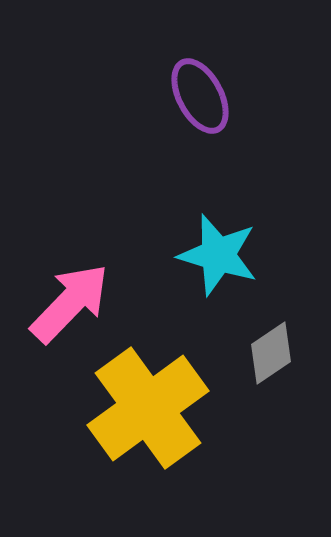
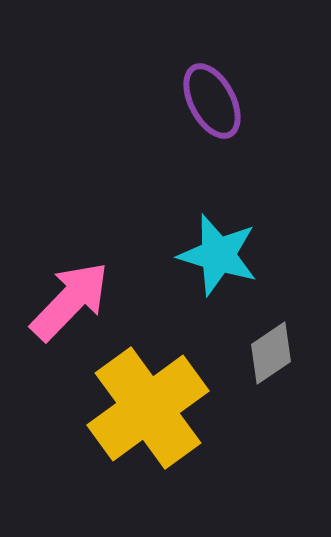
purple ellipse: moved 12 px right, 5 px down
pink arrow: moved 2 px up
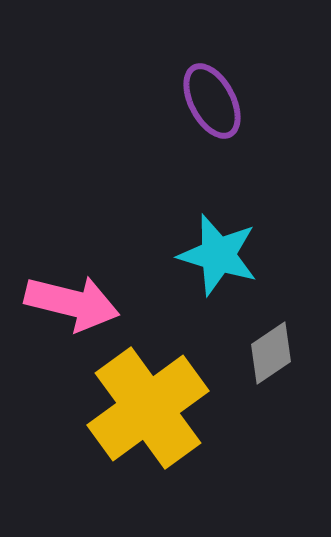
pink arrow: moved 2 px right, 2 px down; rotated 60 degrees clockwise
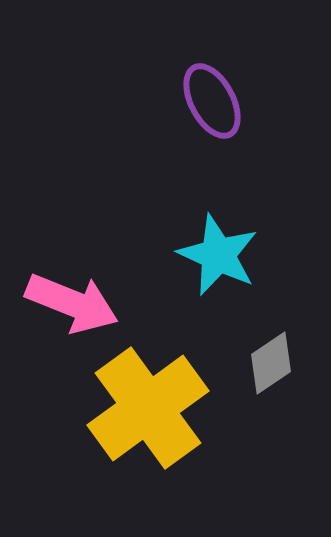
cyan star: rotated 8 degrees clockwise
pink arrow: rotated 8 degrees clockwise
gray diamond: moved 10 px down
